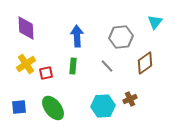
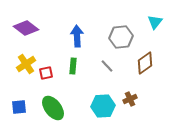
purple diamond: rotated 50 degrees counterclockwise
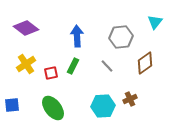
green rectangle: rotated 21 degrees clockwise
red square: moved 5 px right
blue square: moved 7 px left, 2 px up
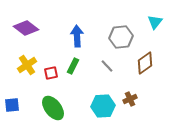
yellow cross: moved 1 px right, 1 px down
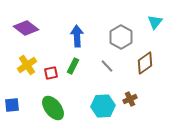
gray hexagon: rotated 25 degrees counterclockwise
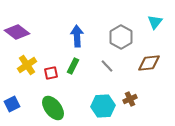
purple diamond: moved 9 px left, 4 px down
brown diamond: moved 4 px right; rotated 30 degrees clockwise
blue square: moved 1 px up; rotated 21 degrees counterclockwise
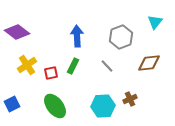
gray hexagon: rotated 10 degrees clockwise
green ellipse: moved 2 px right, 2 px up
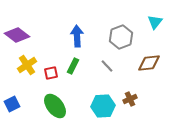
purple diamond: moved 3 px down
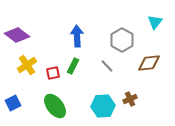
gray hexagon: moved 1 px right, 3 px down; rotated 10 degrees counterclockwise
red square: moved 2 px right
blue square: moved 1 px right, 1 px up
